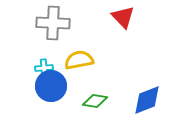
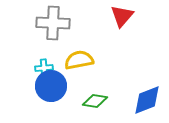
red triangle: moved 1 px left, 1 px up; rotated 25 degrees clockwise
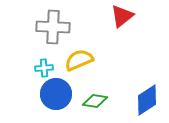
red triangle: rotated 10 degrees clockwise
gray cross: moved 4 px down
yellow semicircle: rotated 12 degrees counterclockwise
blue circle: moved 5 px right, 8 px down
blue diamond: rotated 12 degrees counterclockwise
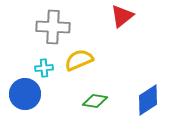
blue circle: moved 31 px left
blue diamond: moved 1 px right
